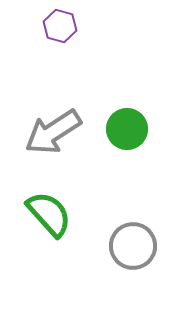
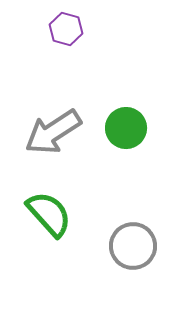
purple hexagon: moved 6 px right, 3 px down
green circle: moved 1 px left, 1 px up
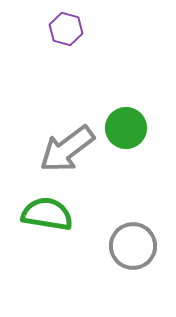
gray arrow: moved 14 px right, 17 px down; rotated 4 degrees counterclockwise
green semicircle: moved 2 px left; rotated 39 degrees counterclockwise
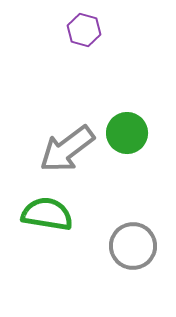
purple hexagon: moved 18 px right, 1 px down
green circle: moved 1 px right, 5 px down
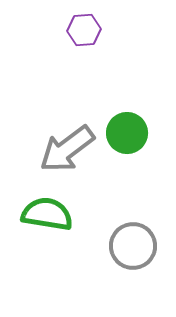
purple hexagon: rotated 20 degrees counterclockwise
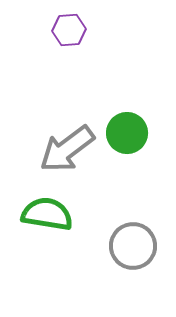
purple hexagon: moved 15 px left
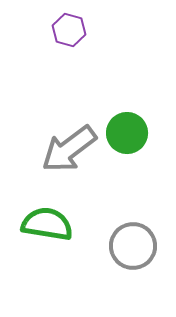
purple hexagon: rotated 20 degrees clockwise
gray arrow: moved 2 px right
green semicircle: moved 10 px down
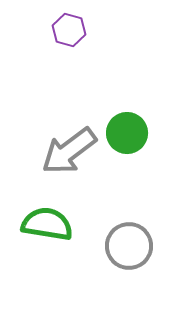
gray arrow: moved 2 px down
gray circle: moved 4 px left
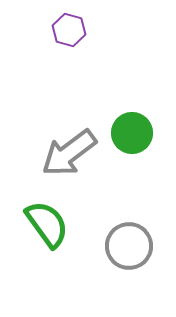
green circle: moved 5 px right
gray arrow: moved 2 px down
green semicircle: rotated 45 degrees clockwise
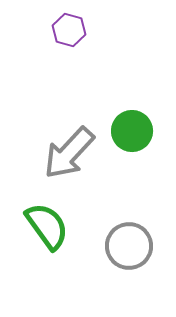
green circle: moved 2 px up
gray arrow: rotated 10 degrees counterclockwise
green semicircle: moved 2 px down
